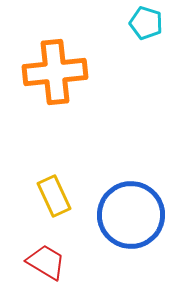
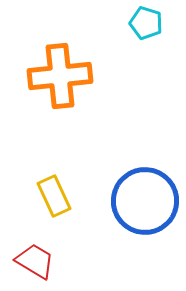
orange cross: moved 5 px right, 4 px down
blue circle: moved 14 px right, 14 px up
red trapezoid: moved 11 px left, 1 px up
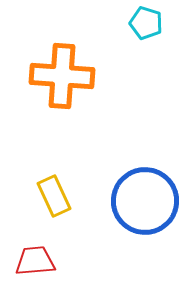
orange cross: moved 2 px right; rotated 10 degrees clockwise
red trapezoid: rotated 36 degrees counterclockwise
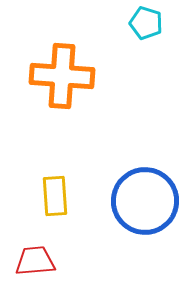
yellow rectangle: moved 1 px right; rotated 21 degrees clockwise
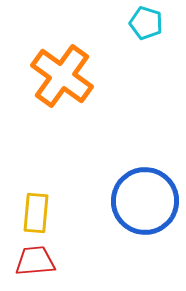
orange cross: rotated 32 degrees clockwise
yellow rectangle: moved 19 px left, 17 px down; rotated 9 degrees clockwise
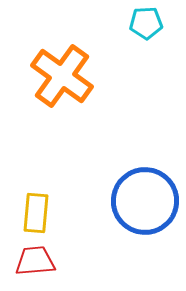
cyan pentagon: rotated 20 degrees counterclockwise
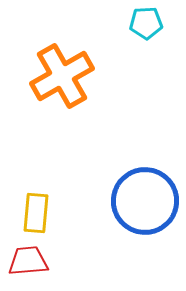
orange cross: rotated 24 degrees clockwise
red trapezoid: moved 7 px left
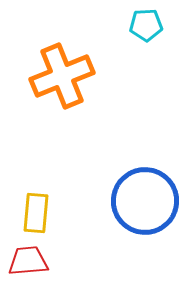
cyan pentagon: moved 2 px down
orange cross: rotated 8 degrees clockwise
